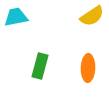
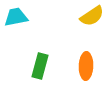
orange ellipse: moved 2 px left, 2 px up
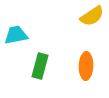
cyan trapezoid: moved 18 px down
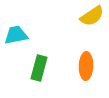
green rectangle: moved 1 px left, 2 px down
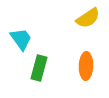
yellow semicircle: moved 4 px left, 2 px down
cyan trapezoid: moved 5 px right, 4 px down; rotated 65 degrees clockwise
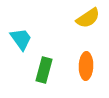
green rectangle: moved 5 px right, 2 px down
